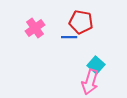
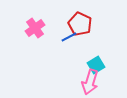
red pentagon: moved 1 px left, 2 px down; rotated 15 degrees clockwise
blue line: rotated 28 degrees counterclockwise
cyan square: rotated 18 degrees clockwise
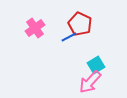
pink arrow: rotated 25 degrees clockwise
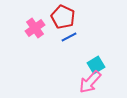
red pentagon: moved 17 px left, 7 px up
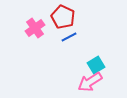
pink arrow: rotated 15 degrees clockwise
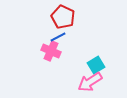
pink cross: moved 16 px right, 23 px down; rotated 30 degrees counterclockwise
blue line: moved 11 px left
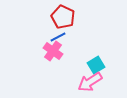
pink cross: moved 2 px right; rotated 12 degrees clockwise
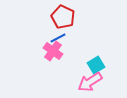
blue line: moved 1 px down
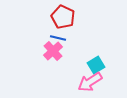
blue line: rotated 42 degrees clockwise
pink cross: rotated 12 degrees clockwise
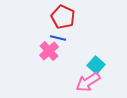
pink cross: moved 4 px left
cyan square: rotated 18 degrees counterclockwise
pink arrow: moved 2 px left
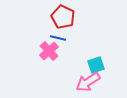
cyan square: rotated 30 degrees clockwise
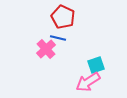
pink cross: moved 3 px left, 2 px up
